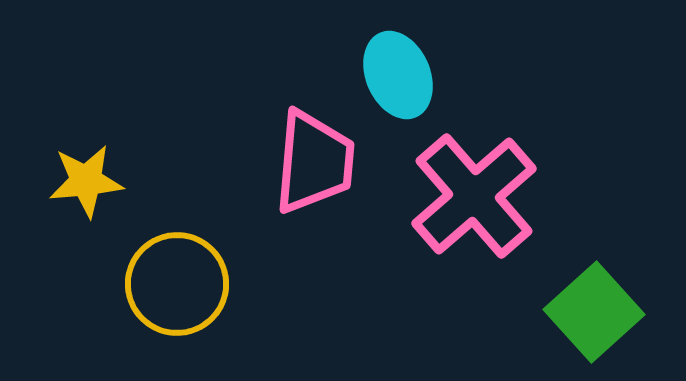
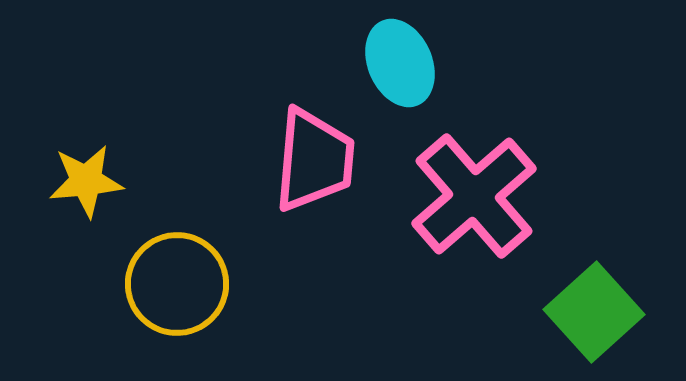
cyan ellipse: moved 2 px right, 12 px up
pink trapezoid: moved 2 px up
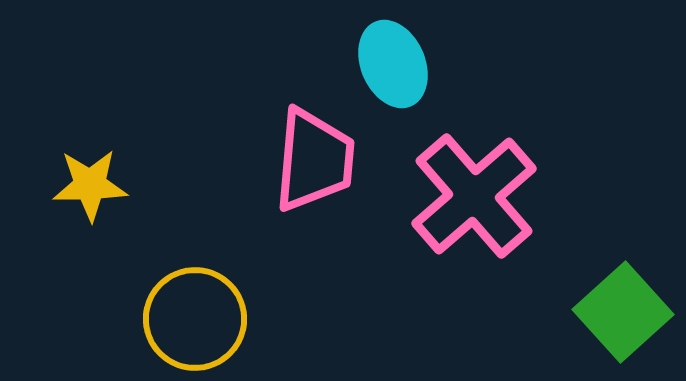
cyan ellipse: moved 7 px left, 1 px down
yellow star: moved 4 px right, 4 px down; rotated 4 degrees clockwise
yellow circle: moved 18 px right, 35 px down
green square: moved 29 px right
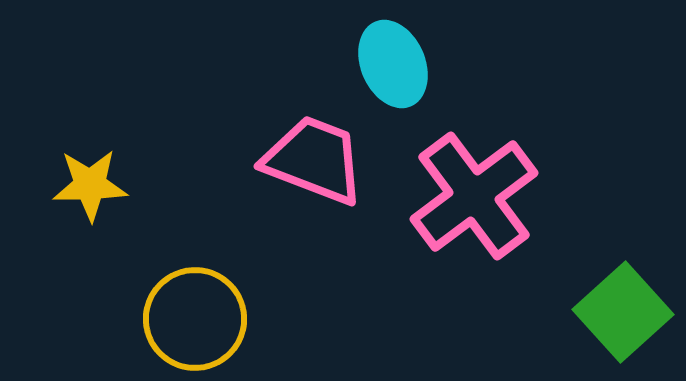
pink trapezoid: rotated 74 degrees counterclockwise
pink cross: rotated 4 degrees clockwise
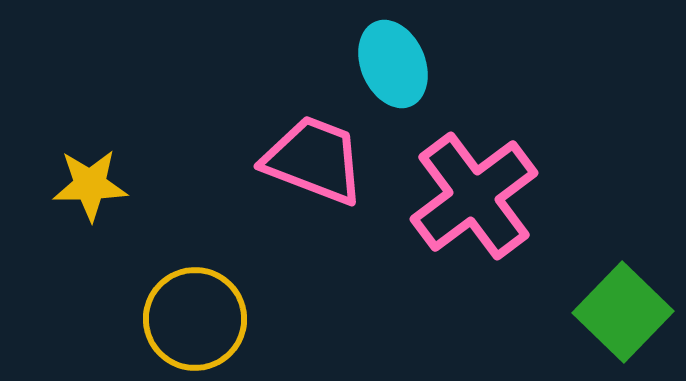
green square: rotated 4 degrees counterclockwise
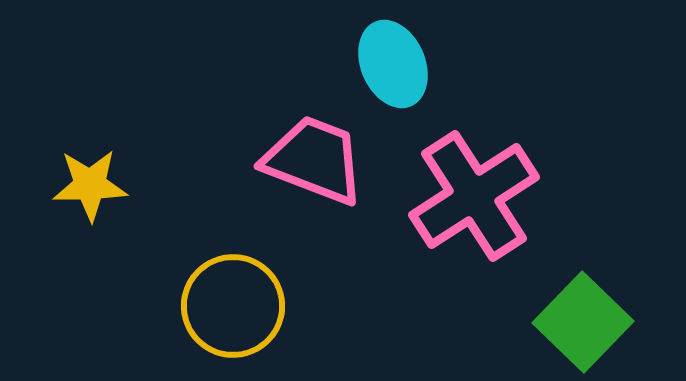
pink cross: rotated 4 degrees clockwise
green square: moved 40 px left, 10 px down
yellow circle: moved 38 px right, 13 px up
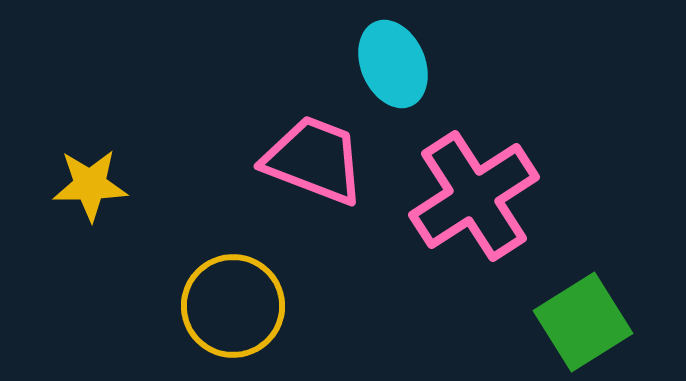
green square: rotated 14 degrees clockwise
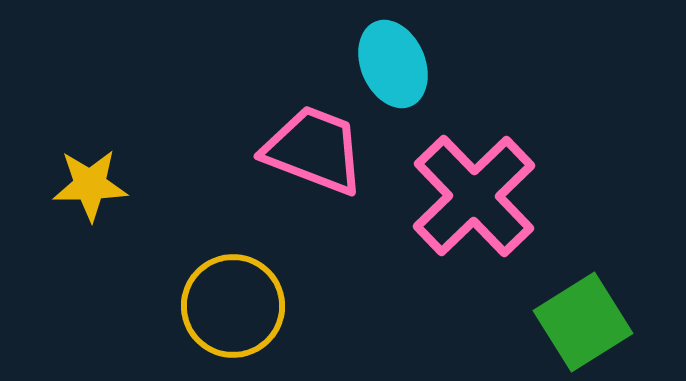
pink trapezoid: moved 10 px up
pink cross: rotated 11 degrees counterclockwise
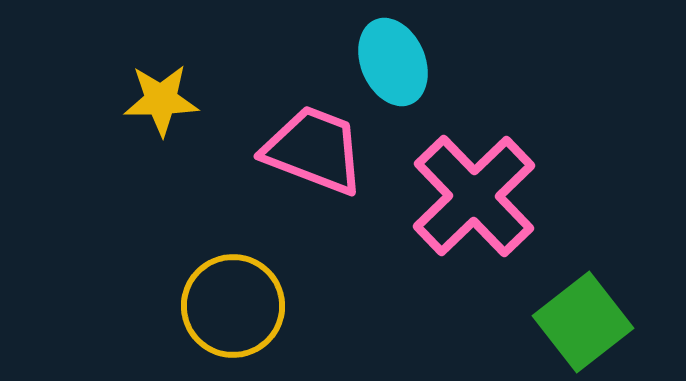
cyan ellipse: moved 2 px up
yellow star: moved 71 px right, 85 px up
green square: rotated 6 degrees counterclockwise
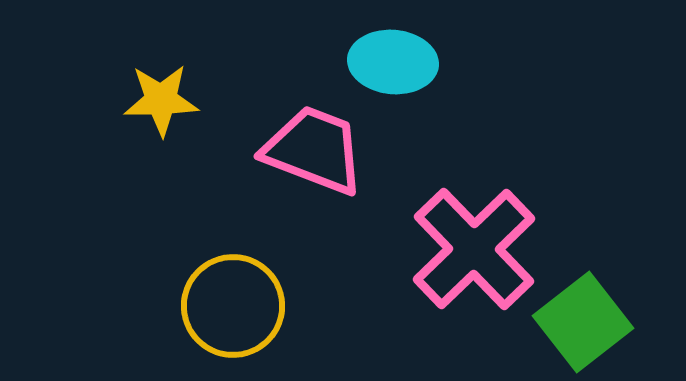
cyan ellipse: rotated 62 degrees counterclockwise
pink cross: moved 53 px down
